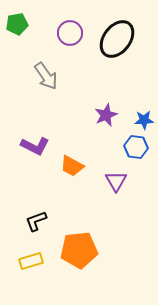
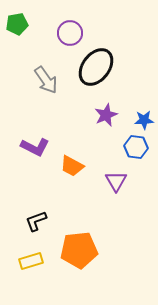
black ellipse: moved 21 px left, 28 px down
gray arrow: moved 4 px down
purple L-shape: moved 1 px down
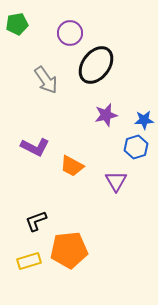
black ellipse: moved 2 px up
purple star: rotated 10 degrees clockwise
blue hexagon: rotated 25 degrees counterclockwise
orange pentagon: moved 10 px left
yellow rectangle: moved 2 px left
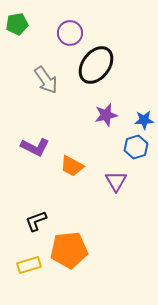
yellow rectangle: moved 4 px down
